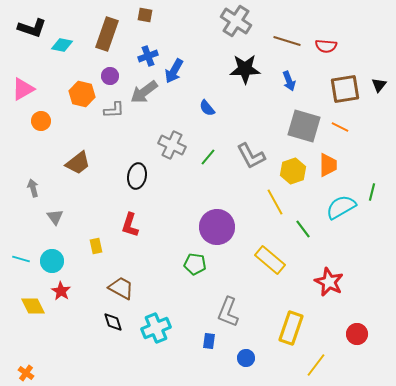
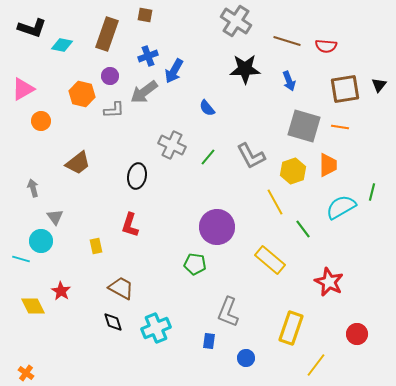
orange line at (340, 127): rotated 18 degrees counterclockwise
cyan circle at (52, 261): moved 11 px left, 20 px up
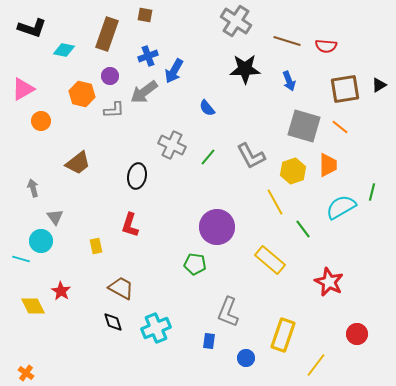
cyan diamond at (62, 45): moved 2 px right, 5 px down
black triangle at (379, 85): rotated 21 degrees clockwise
orange line at (340, 127): rotated 30 degrees clockwise
yellow rectangle at (291, 328): moved 8 px left, 7 px down
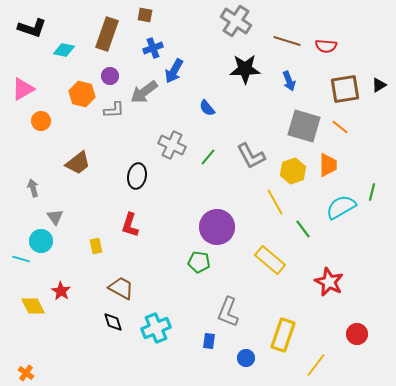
blue cross at (148, 56): moved 5 px right, 8 px up
green pentagon at (195, 264): moved 4 px right, 2 px up
